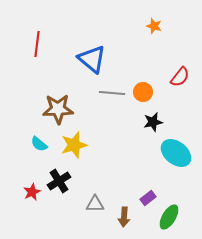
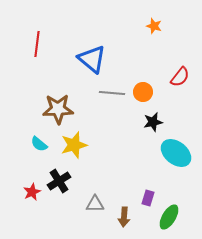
purple rectangle: rotated 35 degrees counterclockwise
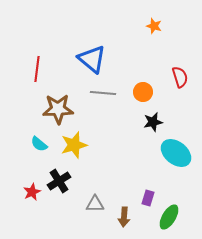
red line: moved 25 px down
red semicircle: rotated 55 degrees counterclockwise
gray line: moved 9 px left
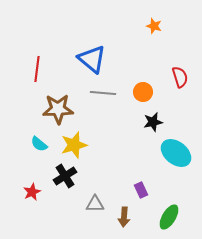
black cross: moved 6 px right, 5 px up
purple rectangle: moved 7 px left, 8 px up; rotated 42 degrees counterclockwise
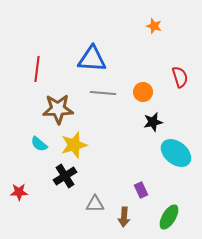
blue triangle: rotated 36 degrees counterclockwise
red star: moved 13 px left; rotated 24 degrees clockwise
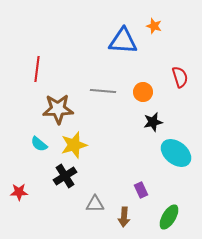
blue triangle: moved 31 px right, 18 px up
gray line: moved 2 px up
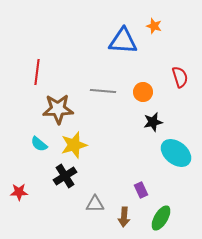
red line: moved 3 px down
green ellipse: moved 8 px left, 1 px down
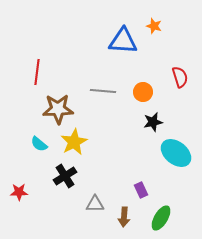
yellow star: moved 3 px up; rotated 12 degrees counterclockwise
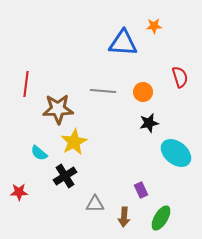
orange star: rotated 21 degrees counterclockwise
blue triangle: moved 2 px down
red line: moved 11 px left, 12 px down
black star: moved 4 px left, 1 px down
cyan semicircle: moved 9 px down
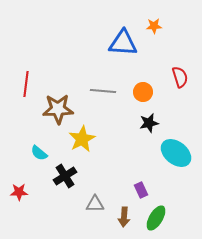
yellow star: moved 8 px right, 3 px up
green ellipse: moved 5 px left
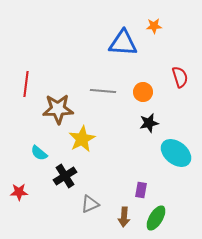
purple rectangle: rotated 35 degrees clockwise
gray triangle: moved 5 px left; rotated 24 degrees counterclockwise
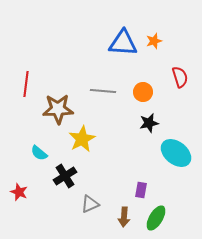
orange star: moved 15 px down; rotated 14 degrees counterclockwise
red star: rotated 24 degrees clockwise
